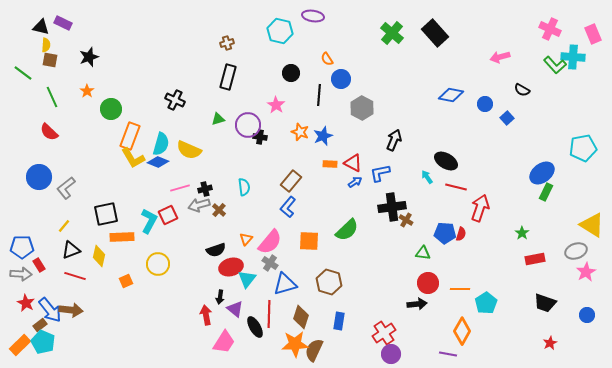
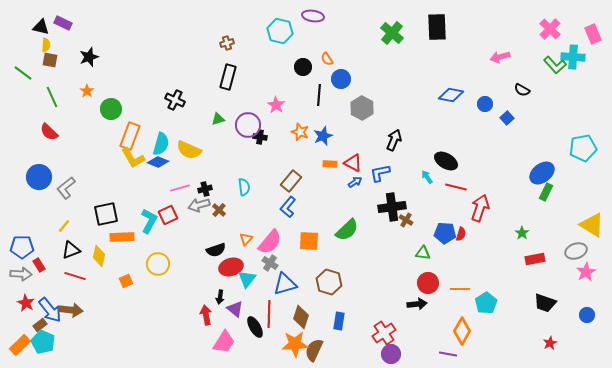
pink cross at (550, 29): rotated 20 degrees clockwise
black rectangle at (435, 33): moved 2 px right, 6 px up; rotated 40 degrees clockwise
black circle at (291, 73): moved 12 px right, 6 px up
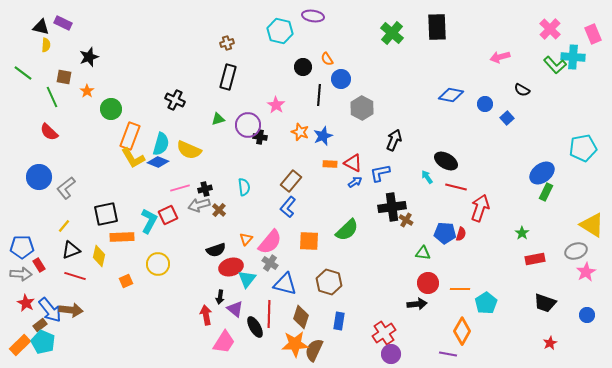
brown square at (50, 60): moved 14 px right, 17 px down
blue triangle at (285, 284): rotated 30 degrees clockwise
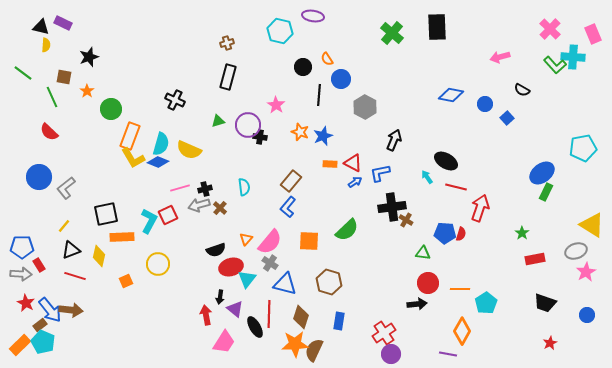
gray hexagon at (362, 108): moved 3 px right, 1 px up
green triangle at (218, 119): moved 2 px down
brown cross at (219, 210): moved 1 px right, 2 px up
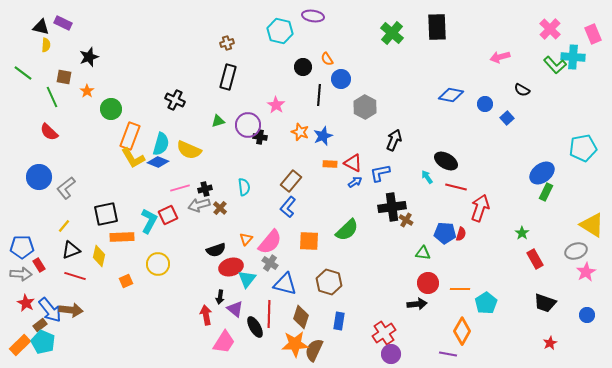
red rectangle at (535, 259): rotated 72 degrees clockwise
